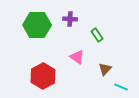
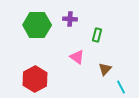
green rectangle: rotated 48 degrees clockwise
red hexagon: moved 8 px left, 3 px down
cyan line: rotated 40 degrees clockwise
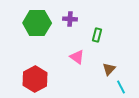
green hexagon: moved 2 px up
brown triangle: moved 4 px right
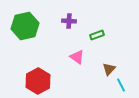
purple cross: moved 1 px left, 2 px down
green hexagon: moved 12 px left, 3 px down; rotated 12 degrees counterclockwise
green rectangle: rotated 56 degrees clockwise
red hexagon: moved 3 px right, 2 px down
cyan line: moved 2 px up
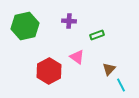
red hexagon: moved 11 px right, 10 px up
